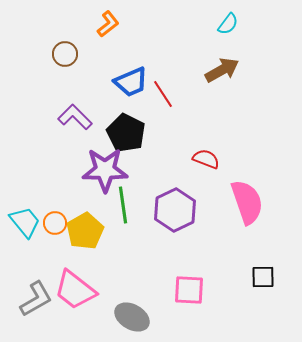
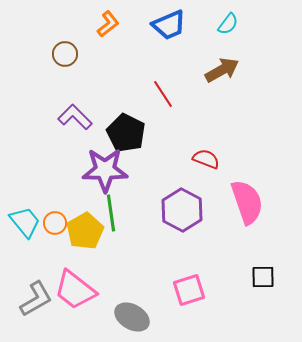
blue trapezoid: moved 38 px right, 57 px up
green line: moved 12 px left, 8 px down
purple hexagon: moved 7 px right; rotated 6 degrees counterclockwise
pink square: rotated 20 degrees counterclockwise
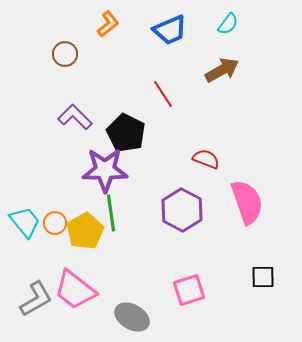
blue trapezoid: moved 1 px right, 5 px down
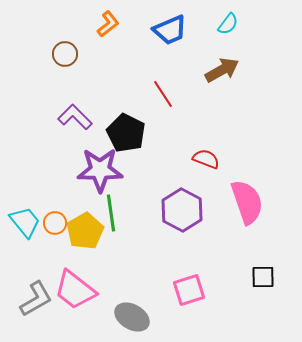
purple star: moved 5 px left
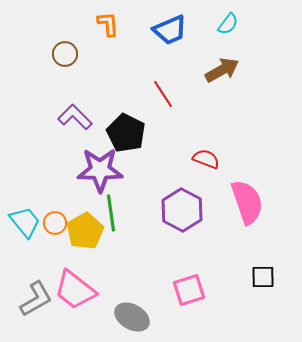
orange L-shape: rotated 56 degrees counterclockwise
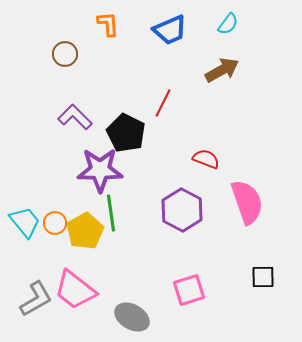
red line: moved 9 px down; rotated 60 degrees clockwise
